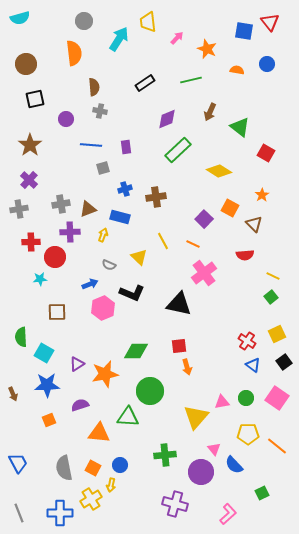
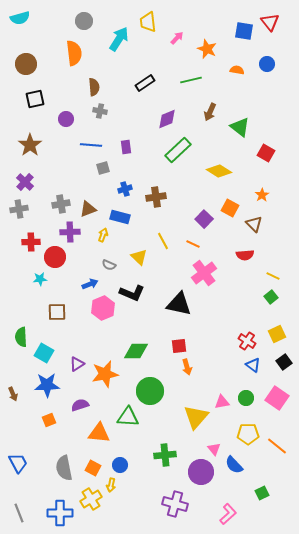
purple cross at (29, 180): moved 4 px left, 2 px down
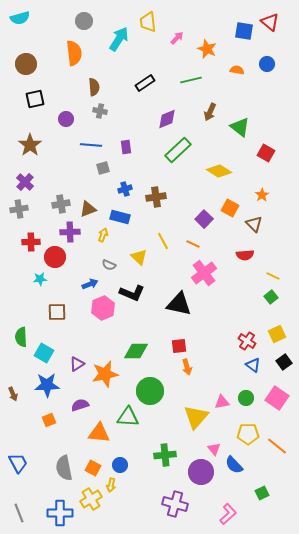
red triangle at (270, 22): rotated 12 degrees counterclockwise
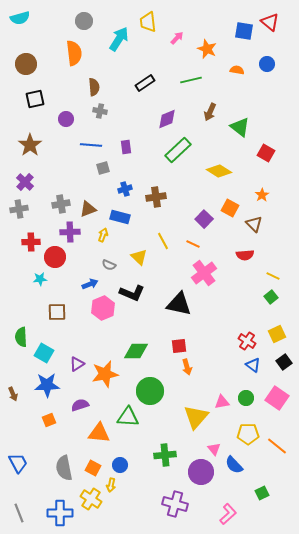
yellow cross at (91, 499): rotated 25 degrees counterclockwise
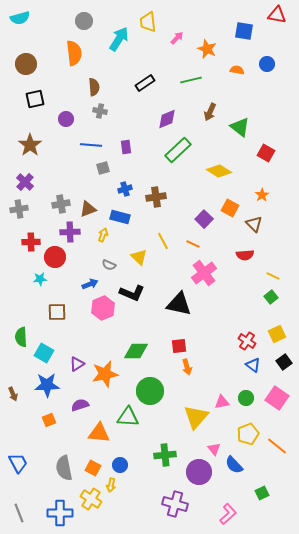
red triangle at (270, 22): moved 7 px right, 7 px up; rotated 30 degrees counterclockwise
yellow pentagon at (248, 434): rotated 20 degrees counterclockwise
purple circle at (201, 472): moved 2 px left
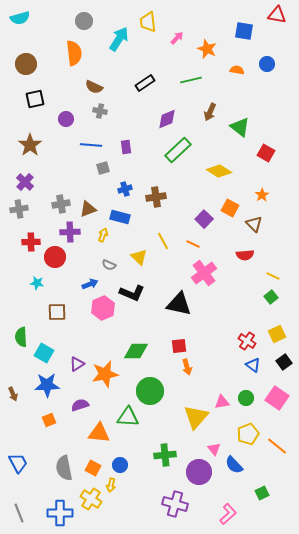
brown semicircle at (94, 87): rotated 120 degrees clockwise
cyan star at (40, 279): moved 3 px left, 4 px down; rotated 16 degrees clockwise
